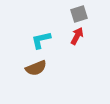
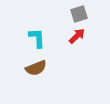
red arrow: rotated 18 degrees clockwise
cyan L-shape: moved 4 px left, 2 px up; rotated 100 degrees clockwise
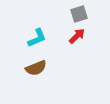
cyan L-shape: rotated 70 degrees clockwise
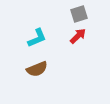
red arrow: moved 1 px right
brown semicircle: moved 1 px right, 1 px down
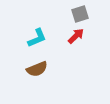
gray square: moved 1 px right
red arrow: moved 2 px left
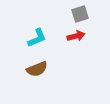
red arrow: rotated 30 degrees clockwise
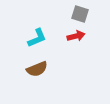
gray square: rotated 36 degrees clockwise
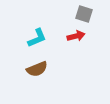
gray square: moved 4 px right
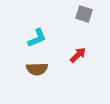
red arrow: moved 2 px right, 19 px down; rotated 30 degrees counterclockwise
brown semicircle: rotated 20 degrees clockwise
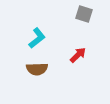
cyan L-shape: rotated 15 degrees counterclockwise
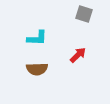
cyan L-shape: rotated 40 degrees clockwise
